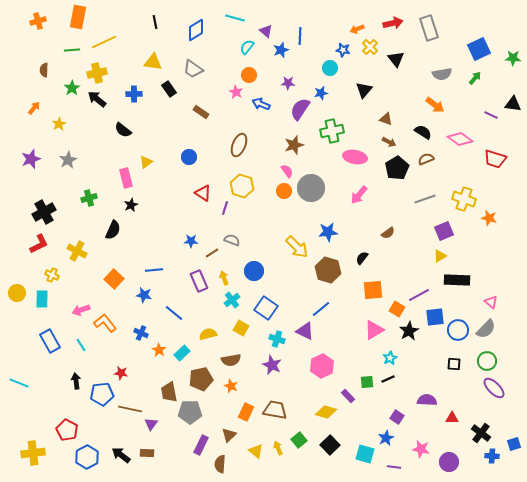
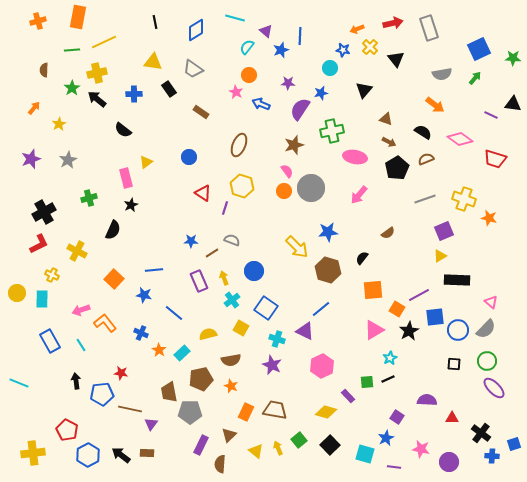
blue hexagon at (87, 457): moved 1 px right, 2 px up
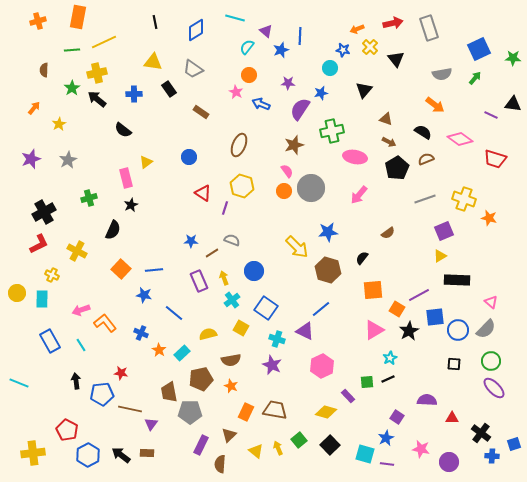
orange square at (114, 279): moved 7 px right, 10 px up
green circle at (487, 361): moved 4 px right
purple line at (394, 467): moved 7 px left, 3 px up
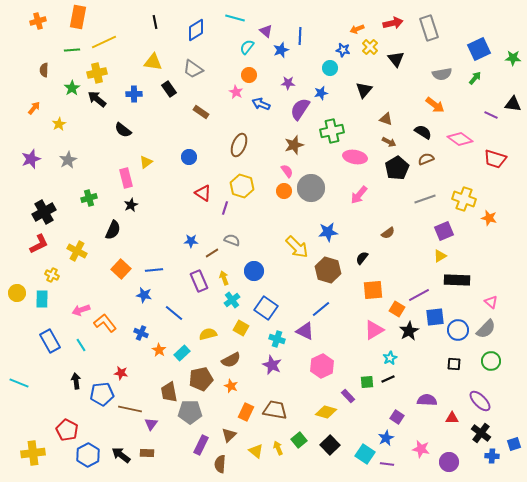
brown semicircle at (231, 360): rotated 18 degrees counterclockwise
purple ellipse at (494, 388): moved 14 px left, 13 px down
cyan square at (365, 454): rotated 18 degrees clockwise
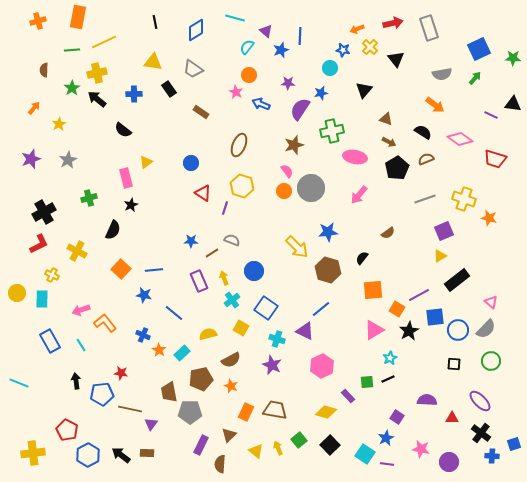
blue circle at (189, 157): moved 2 px right, 6 px down
black rectangle at (457, 280): rotated 40 degrees counterclockwise
blue cross at (141, 333): moved 2 px right, 2 px down
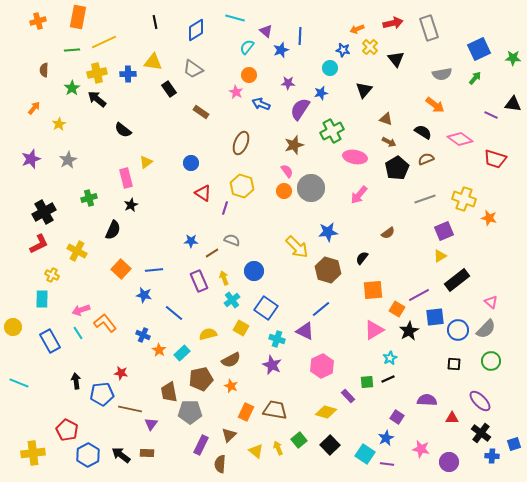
blue cross at (134, 94): moved 6 px left, 20 px up
green cross at (332, 131): rotated 15 degrees counterclockwise
brown ellipse at (239, 145): moved 2 px right, 2 px up
yellow circle at (17, 293): moved 4 px left, 34 px down
cyan line at (81, 345): moved 3 px left, 12 px up
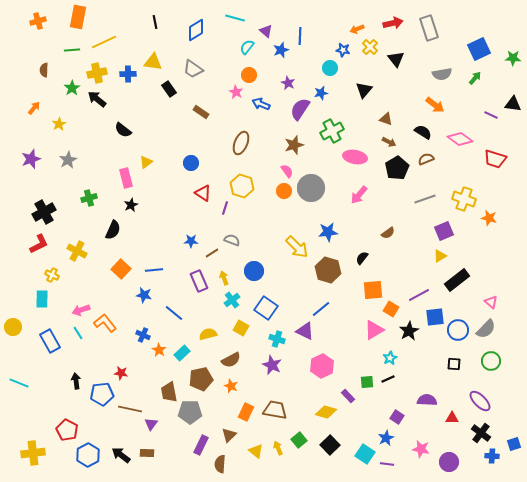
purple star at (288, 83): rotated 24 degrees clockwise
orange square at (397, 309): moved 6 px left
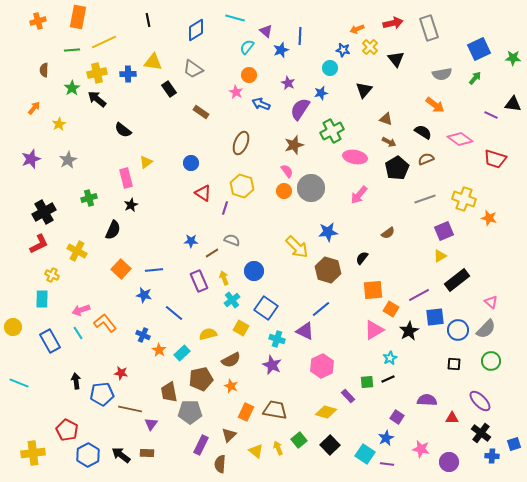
black line at (155, 22): moved 7 px left, 2 px up
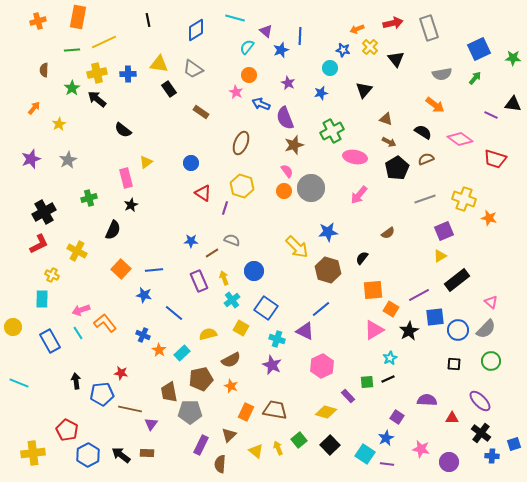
yellow triangle at (153, 62): moved 6 px right, 2 px down
purple semicircle at (300, 109): moved 15 px left, 9 px down; rotated 55 degrees counterclockwise
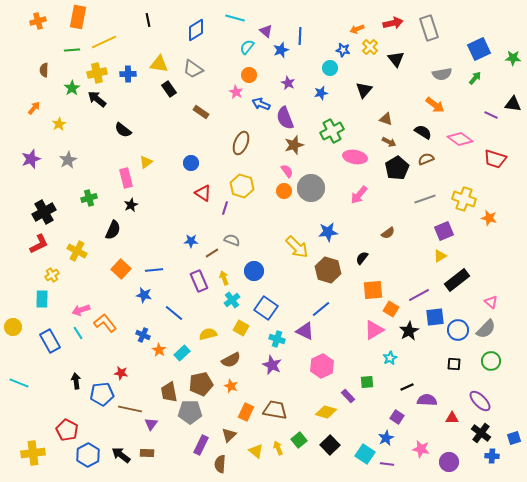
yellow cross at (52, 275): rotated 32 degrees clockwise
brown pentagon at (201, 379): moved 5 px down
black line at (388, 379): moved 19 px right, 8 px down
blue square at (514, 444): moved 6 px up
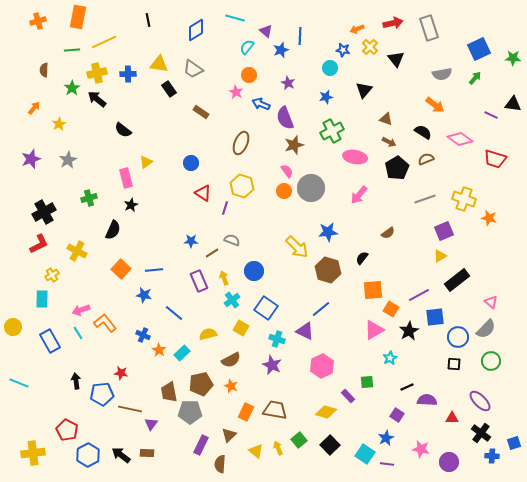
blue star at (321, 93): moved 5 px right, 4 px down
blue circle at (458, 330): moved 7 px down
purple square at (397, 417): moved 2 px up
blue square at (514, 438): moved 5 px down
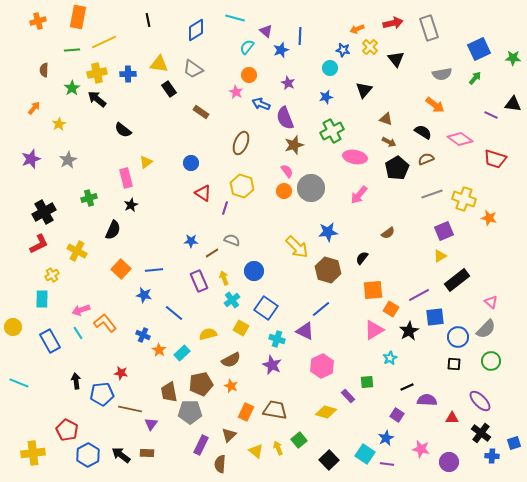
gray line at (425, 199): moved 7 px right, 5 px up
black square at (330, 445): moved 1 px left, 15 px down
